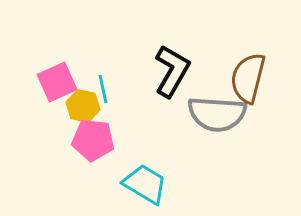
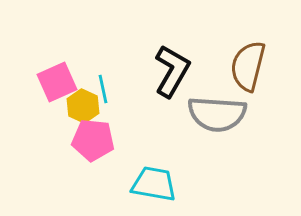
brown semicircle: moved 12 px up
yellow hexagon: rotated 12 degrees clockwise
cyan trapezoid: moved 9 px right; rotated 21 degrees counterclockwise
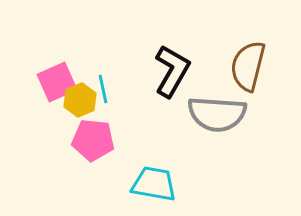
yellow hexagon: moved 3 px left, 6 px up; rotated 12 degrees clockwise
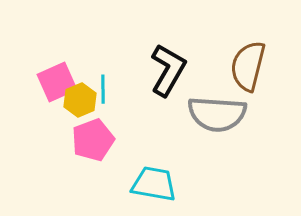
black L-shape: moved 4 px left, 1 px up
cyan line: rotated 12 degrees clockwise
pink pentagon: rotated 27 degrees counterclockwise
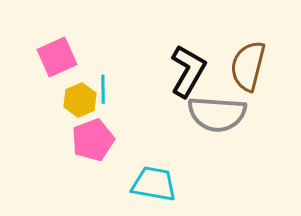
black L-shape: moved 20 px right, 1 px down
pink square: moved 25 px up
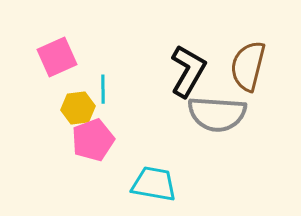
yellow hexagon: moved 2 px left, 8 px down; rotated 16 degrees clockwise
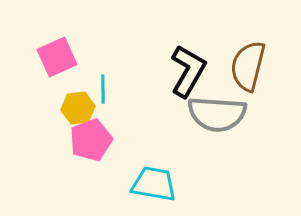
pink pentagon: moved 2 px left
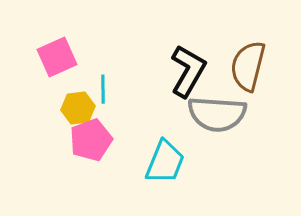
cyan trapezoid: moved 11 px right, 22 px up; rotated 102 degrees clockwise
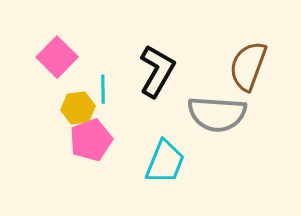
pink square: rotated 21 degrees counterclockwise
brown semicircle: rotated 6 degrees clockwise
black L-shape: moved 31 px left
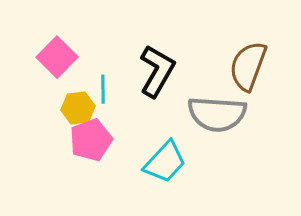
cyan trapezoid: rotated 21 degrees clockwise
